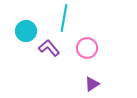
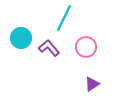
cyan line: rotated 16 degrees clockwise
cyan circle: moved 5 px left, 7 px down
pink circle: moved 1 px left, 1 px up
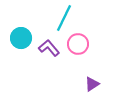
pink circle: moved 8 px left, 3 px up
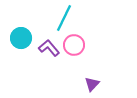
pink circle: moved 4 px left, 1 px down
purple triangle: rotated 14 degrees counterclockwise
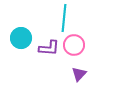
cyan line: rotated 20 degrees counterclockwise
purple L-shape: rotated 135 degrees clockwise
purple triangle: moved 13 px left, 10 px up
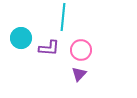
cyan line: moved 1 px left, 1 px up
pink circle: moved 7 px right, 5 px down
